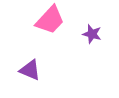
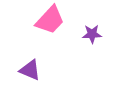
purple star: rotated 18 degrees counterclockwise
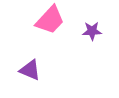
purple star: moved 3 px up
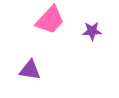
purple triangle: rotated 15 degrees counterclockwise
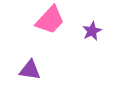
purple star: rotated 24 degrees counterclockwise
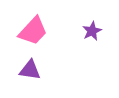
pink trapezoid: moved 17 px left, 11 px down
